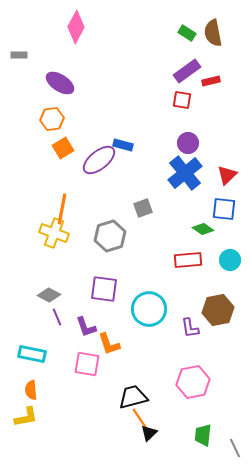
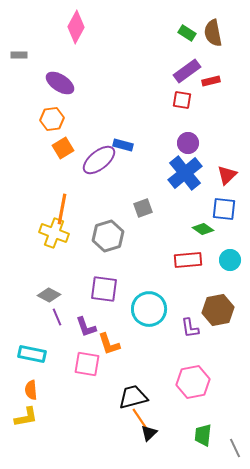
gray hexagon at (110, 236): moved 2 px left
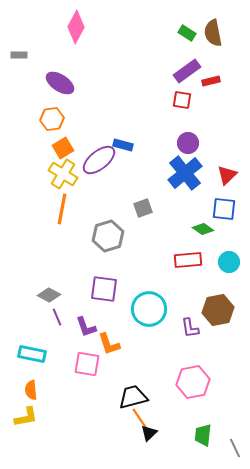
yellow cross at (54, 233): moved 9 px right, 59 px up; rotated 12 degrees clockwise
cyan circle at (230, 260): moved 1 px left, 2 px down
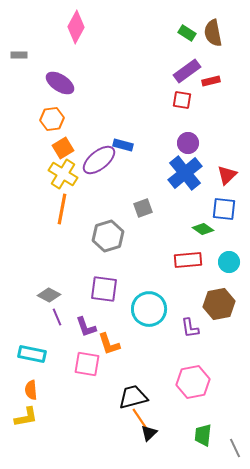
brown hexagon at (218, 310): moved 1 px right, 6 px up
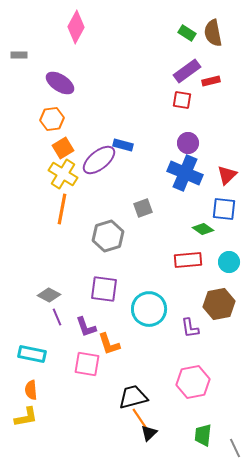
blue cross at (185, 173): rotated 28 degrees counterclockwise
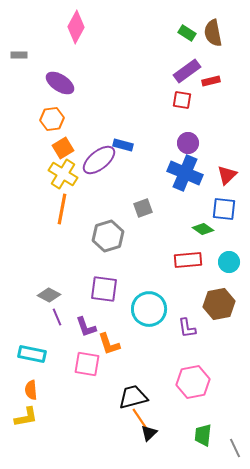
purple L-shape at (190, 328): moved 3 px left
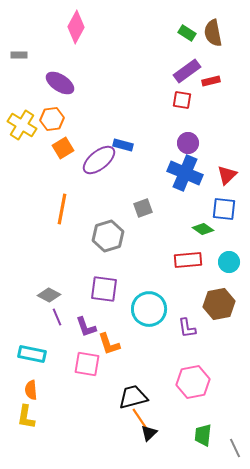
yellow cross at (63, 174): moved 41 px left, 49 px up
yellow L-shape at (26, 417): rotated 110 degrees clockwise
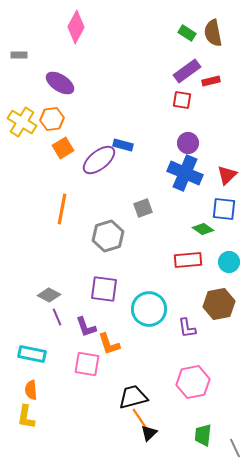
yellow cross at (22, 125): moved 3 px up
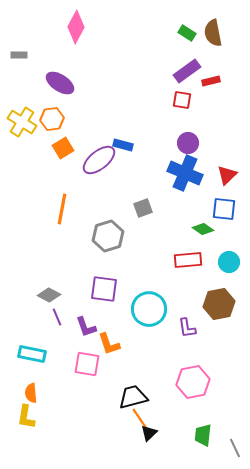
orange semicircle at (31, 390): moved 3 px down
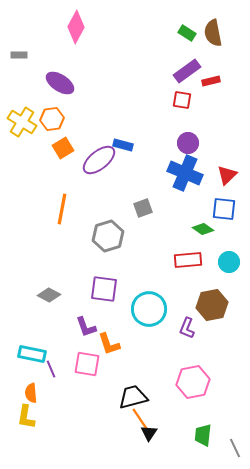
brown hexagon at (219, 304): moved 7 px left, 1 px down
purple line at (57, 317): moved 6 px left, 52 px down
purple L-shape at (187, 328): rotated 30 degrees clockwise
black triangle at (149, 433): rotated 12 degrees counterclockwise
